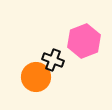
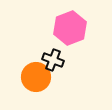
pink hexagon: moved 14 px left, 13 px up
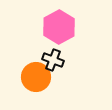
pink hexagon: moved 11 px left, 1 px up; rotated 8 degrees counterclockwise
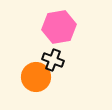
pink hexagon: rotated 20 degrees clockwise
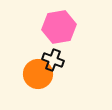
orange circle: moved 2 px right, 3 px up
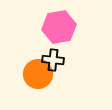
black cross: rotated 15 degrees counterclockwise
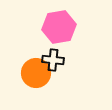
orange circle: moved 2 px left, 1 px up
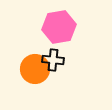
orange circle: moved 1 px left, 4 px up
